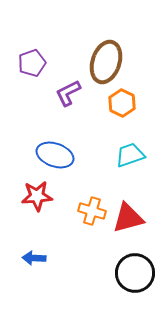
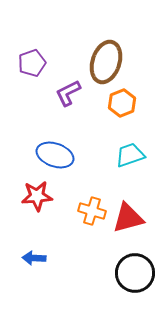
orange hexagon: rotated 12 degrees clockwise
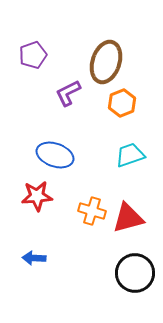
purple pentagon: moved 1 px right, 8 px up
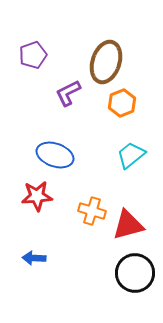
cyan trapezoid: moved 1 px right; rotated 20 degrees counterclockwise
red triangle: moved 7 px down
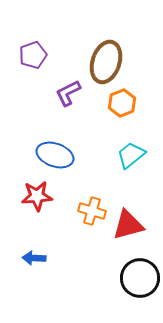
black circle: moved 5 px right, 5 px down
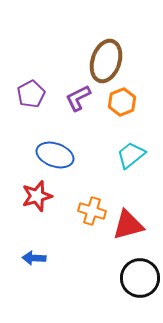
purple pentagon: moved 2 px left, 39 px down; rotated 8 degrees counterclockwise
brown ellipse: moved 1 px up
purple L-shape: moved 10 px right, 5 px down
orange hexagon: moved 1 px up
red star: rotated 12 degrees counterclockwise
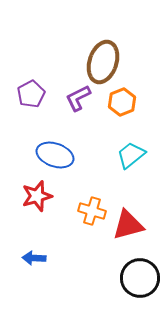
brown ellipse: moved 3 px left, 1 px down
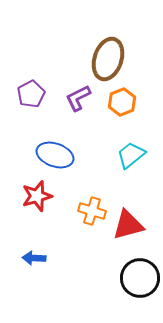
brown ellipse: moved 5 px right, 3 px up
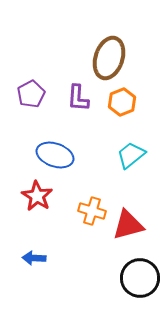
brown ellipse: moved 1 px right, 1 px up
purple L-shape: rotated 60 degrees counterclockwise
red star: rotated 24 degrees counterclockwise
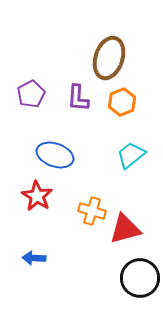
red triangle: moved 3 px left, 4 px down
